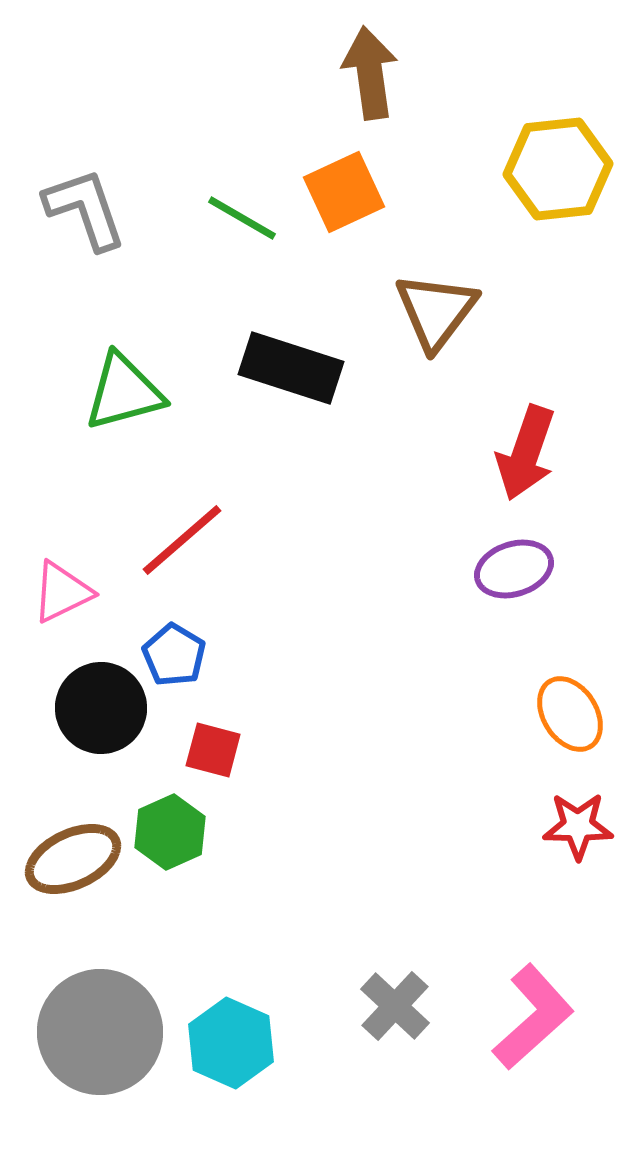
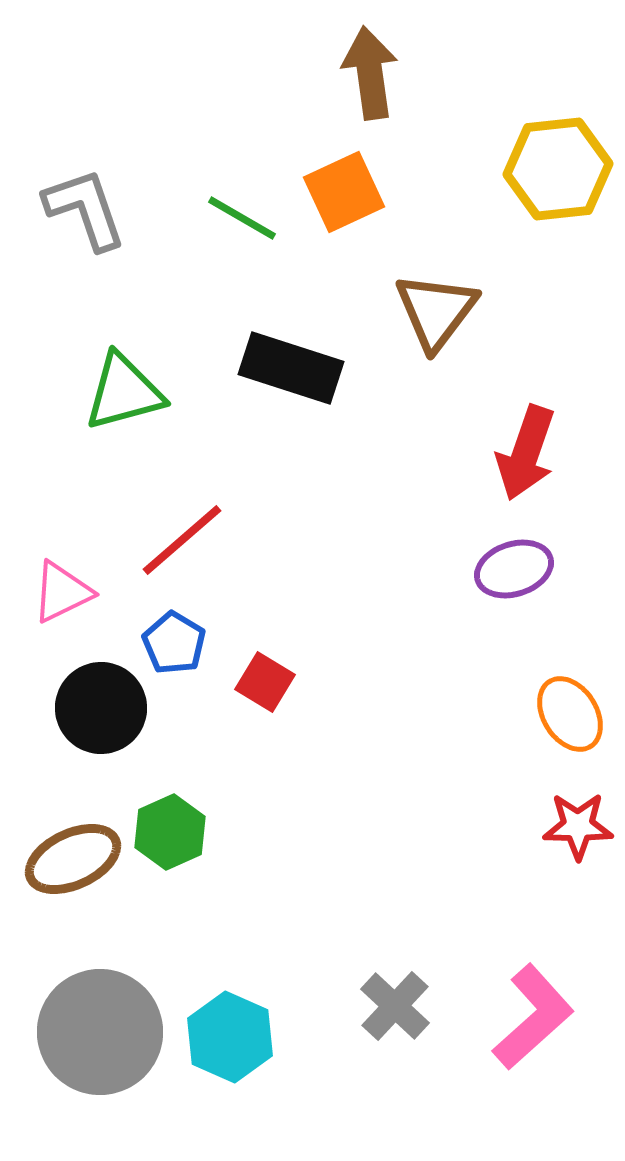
blue pentagon: moved 12 px up
red square: moved 52 px right, 68 px up; rotated 16 degrees clockwise
cyan hexagon: moved 1 px left, 6 px up
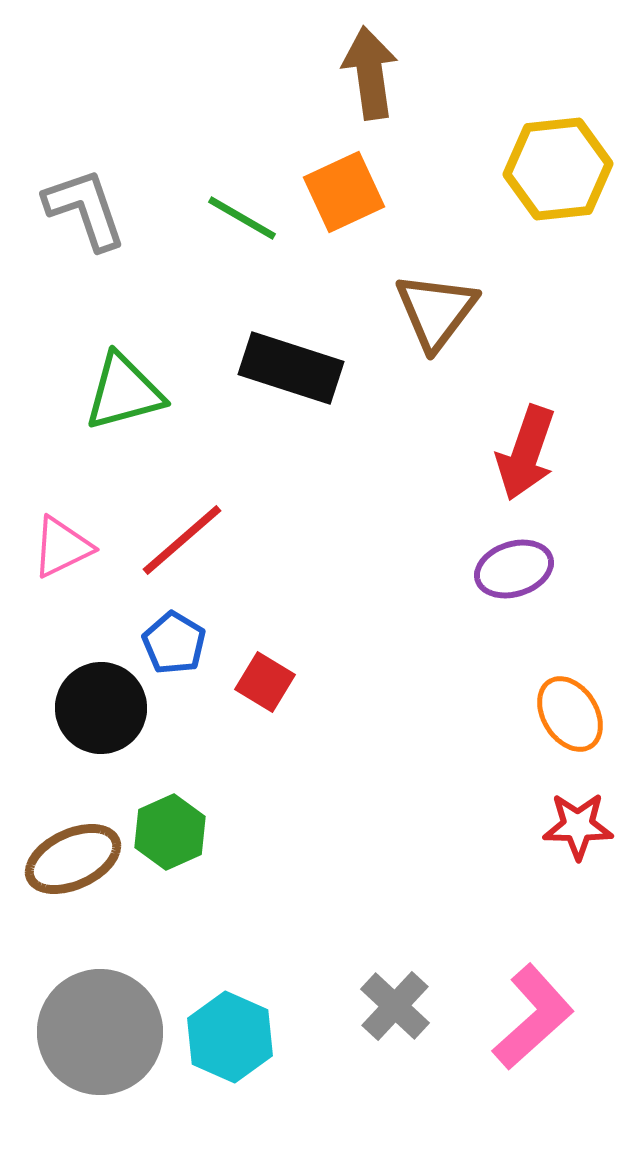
pink triangle: moved 45 px up
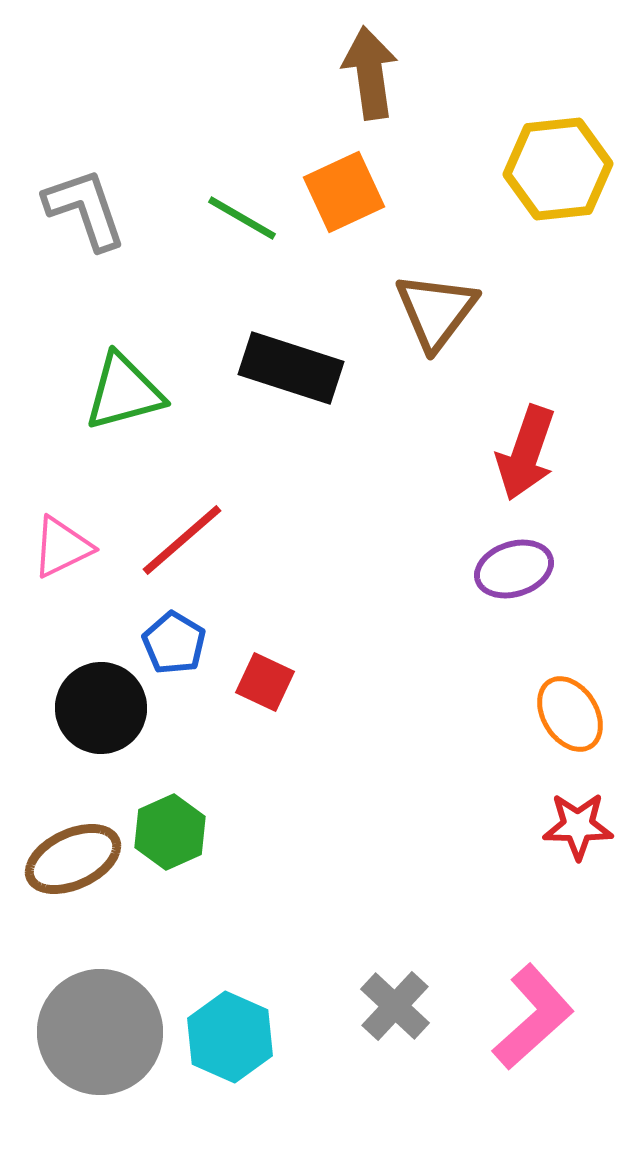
red square: rotated 6 degrees counterclockwise
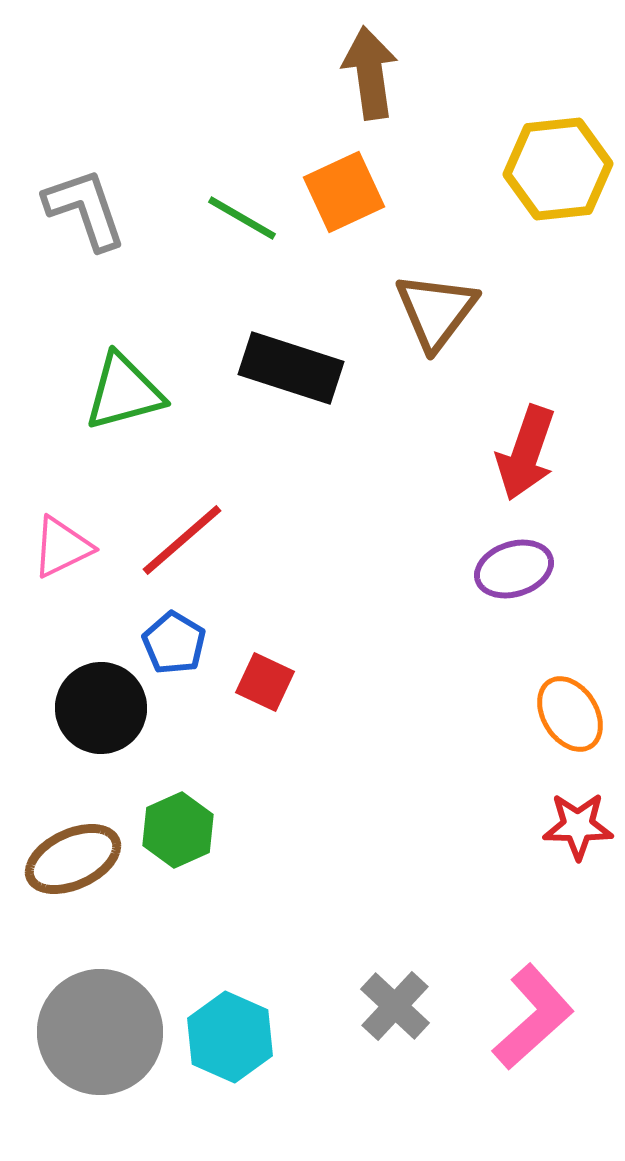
green hexagon: moved 8 px right, 2 px up
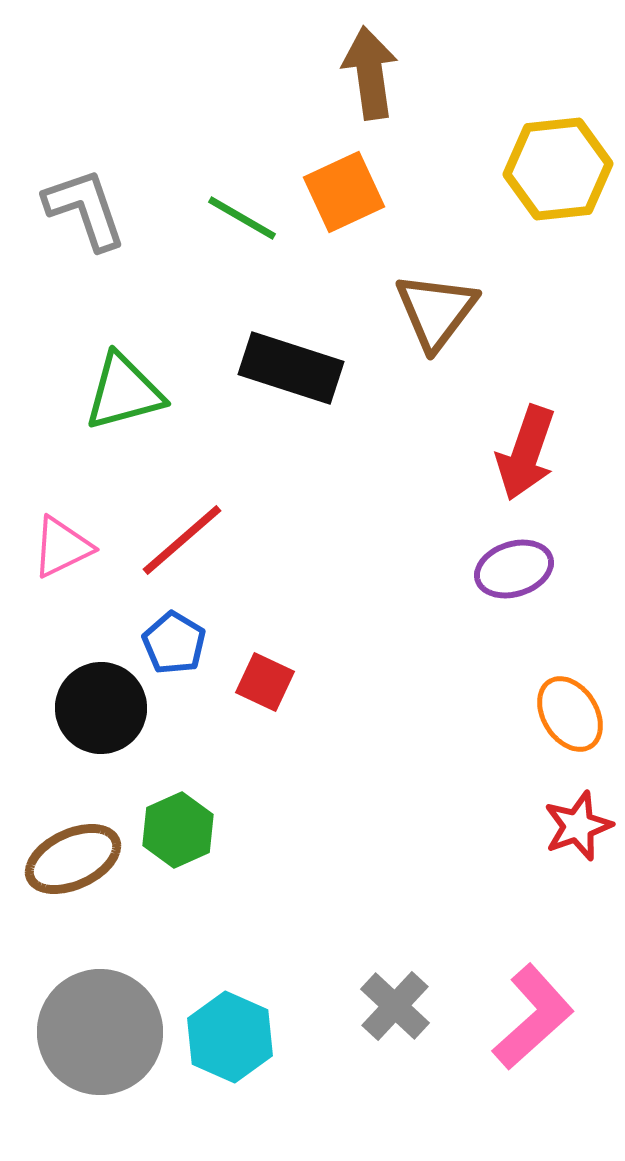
red star: rotated 20 degrees counterclockwise
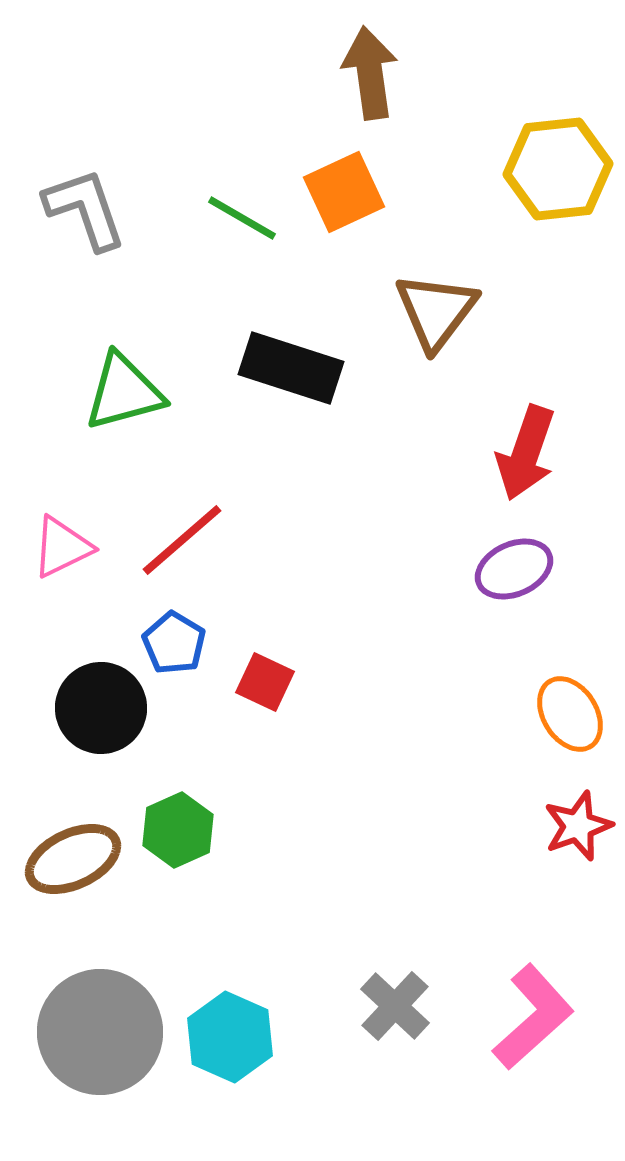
purple ellipse: rotated 6 degrees counterclockwise
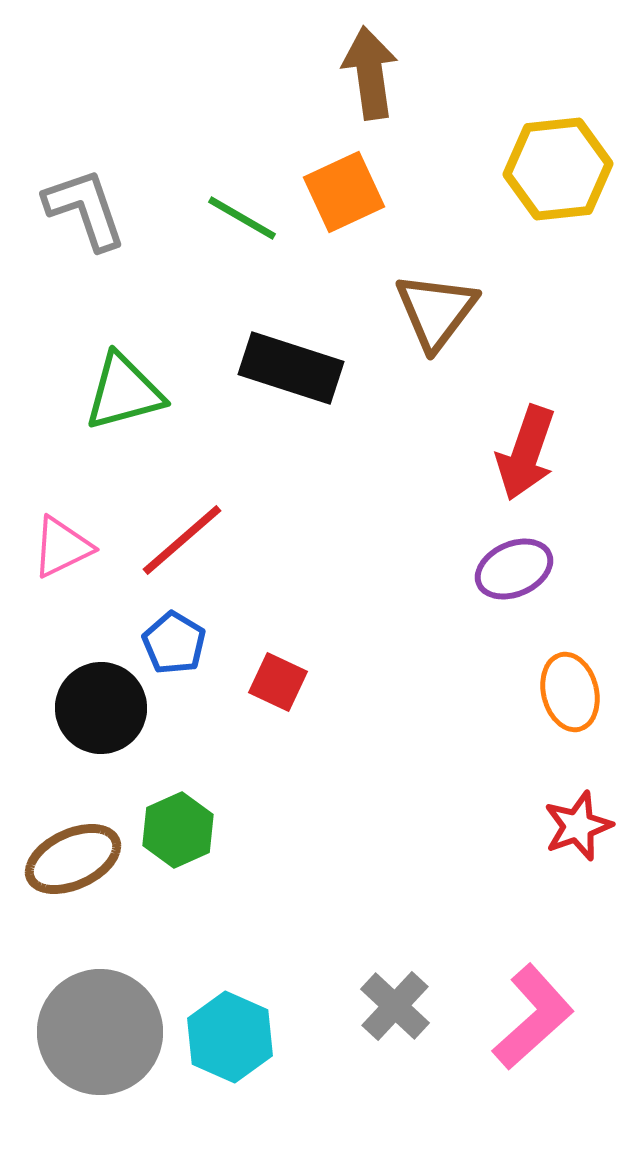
red square: moved 13 px right
orange ellipse: moved 22 px up; rotated 18 degrees clockwise
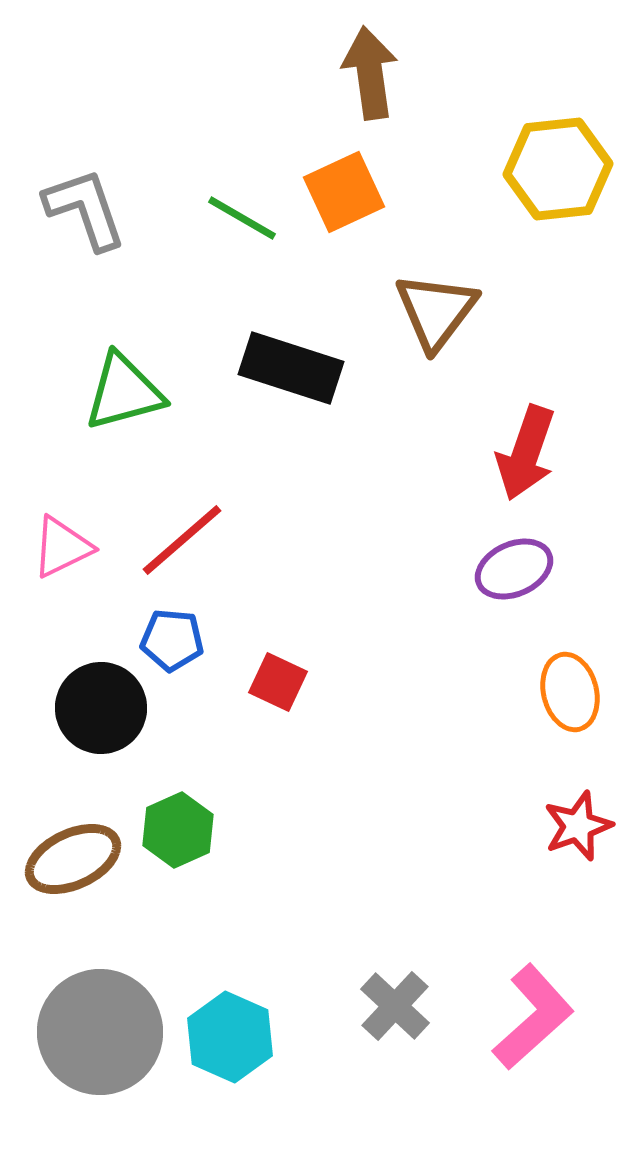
blue pentagon: moved 2 px left, 3 px up; rotated 26 degrees counterclockwise
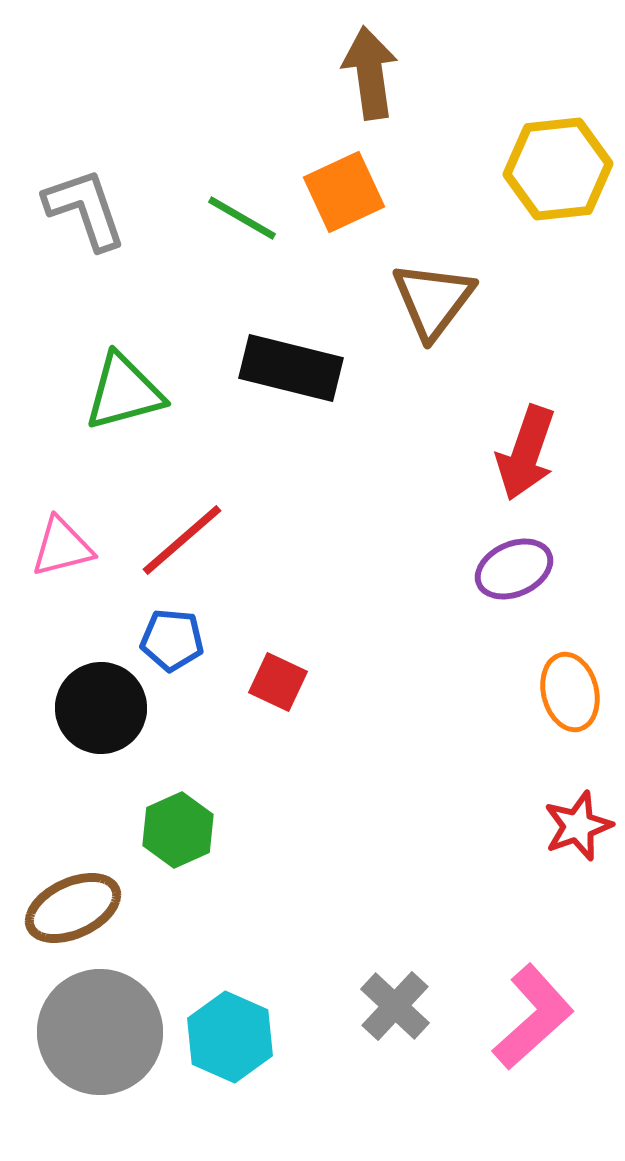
brown triangle: moved 3 px left, 11 px up
black rectangle: rotated 4 degrees counterclockwise
pink triangle: rotated 12 degrees clockwise
brown ellipse: moved 49 px down
